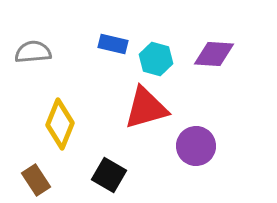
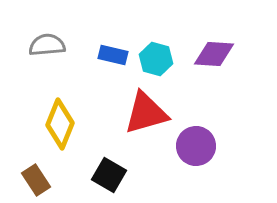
blue rectangle: moved 11 px down
gray semicircle: moved 14 px right, 7 px up
red triangle: moved 5 px down
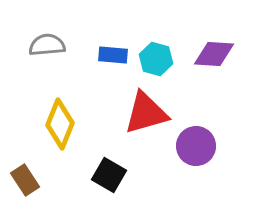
blue rectangle: rotated 8 degrees counterclockwise
brown rectangle: moved 11 px left
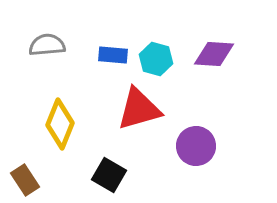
red triangle: moved 7 px left, 4 px up
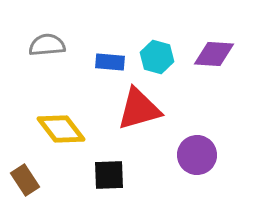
blue rectangle: moved 3 px left, 7 px down
cyan hexagon: moved 1 px right, 2 px up
yellow diamond: moved 1 px right, 5 px down; rotated 60 degrees counterclockwise
purple circle: moved 1 px right, 9 px down
black square: rotated 32 degrees counterclockwise
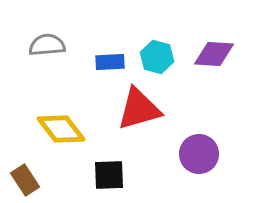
blue rectangle: rotated 8 degrees counterclockwise
purple circle: moved 2 px right, 1 px up
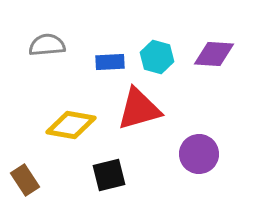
yellow diamond: moved 10 px right, 4 px up; rotated 42 degrees counterclockwise
black square: rotated 12 degrees counterclockwise
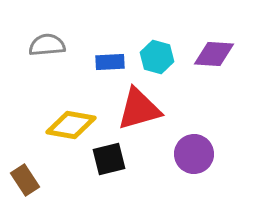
purple circle: moved 5 px left
black square: moved 16 px up
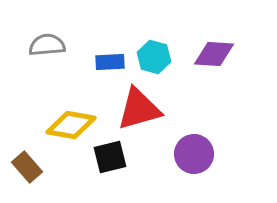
cyan hexagon: moved 3 px left
black square: moved 1 px right, 2 px up
brown rectangle: moved 2 px right, 13 px up; rotated 8 degrees counterclockwise
